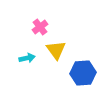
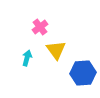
cyan arrow: rotated 63 degrees counterclockwise
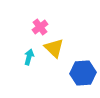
yellow triangle: moved 2 px left, 2 px up; rotated 10 degrees counterclockwise
cyan arrow: moved 2 px right, 1 px up
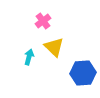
pink cross: moved 3 px right, 6 px up
yellow triangle: moved 1 px up
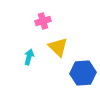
pink cross: rotated 21 degrees clockwise
yellow triangle: moved 4 px right
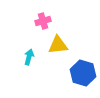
yellow triangle: moved 2 px up; rotated 50 degrees counterclockwise
blue hexagon: rotated 20 degrees clockwise
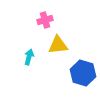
pink cross: moved 2 px right, 1 px up
